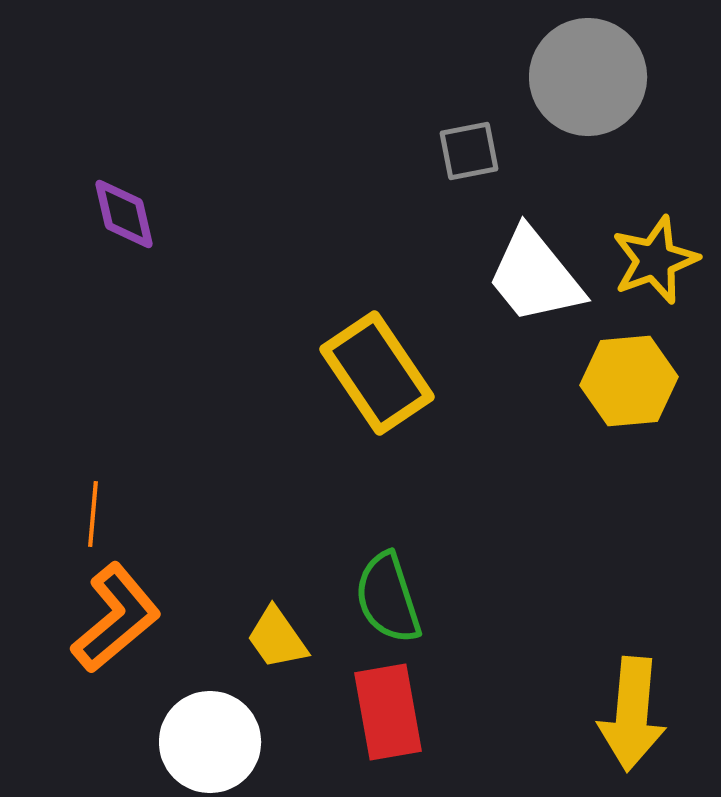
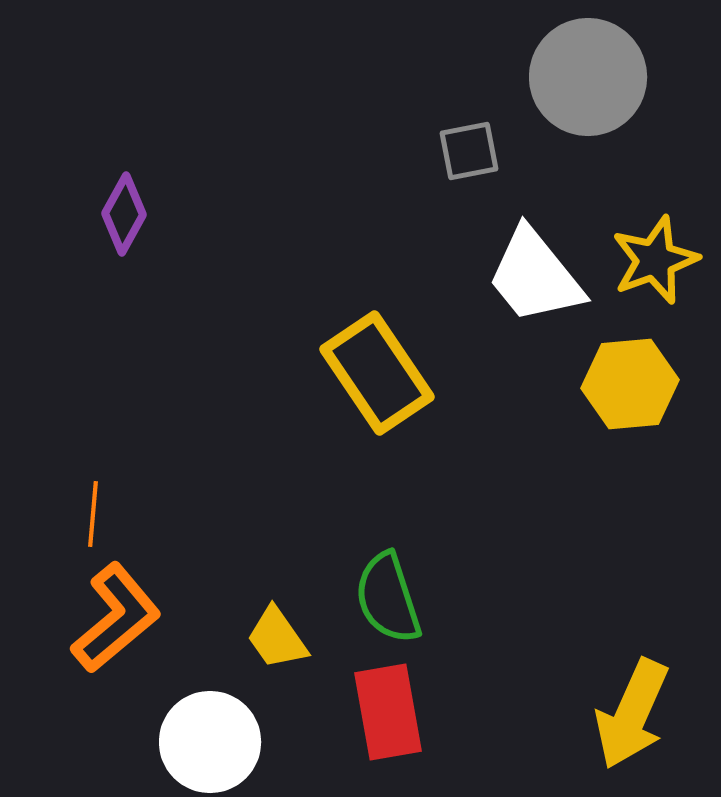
purple diamond: rotated 42 degrees clockwise
yellow hexagon: moved 1 px right, 3 px down
yellow arrow: rotated 19 degrees clockwise
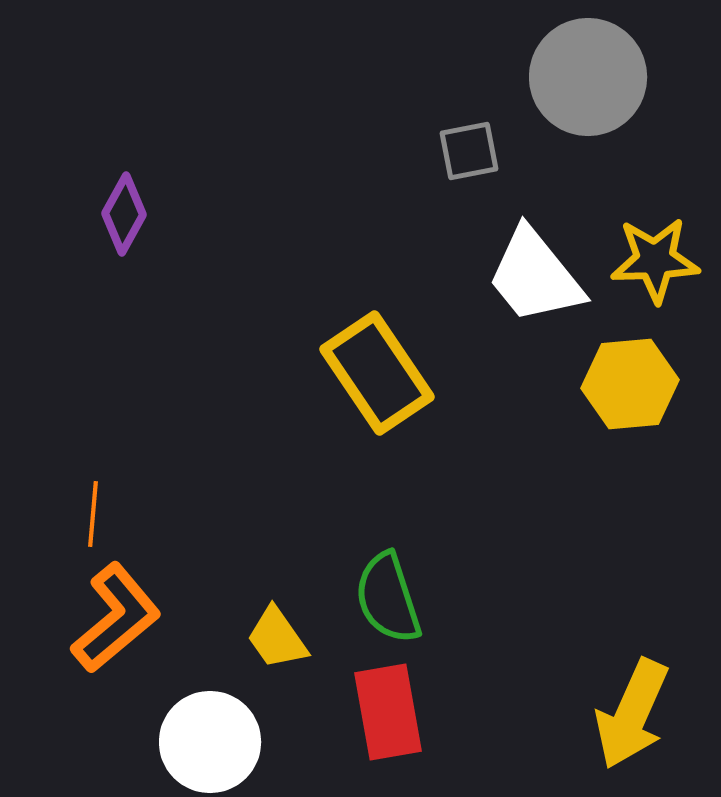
yellow star: rotated 18 degrees clockwise
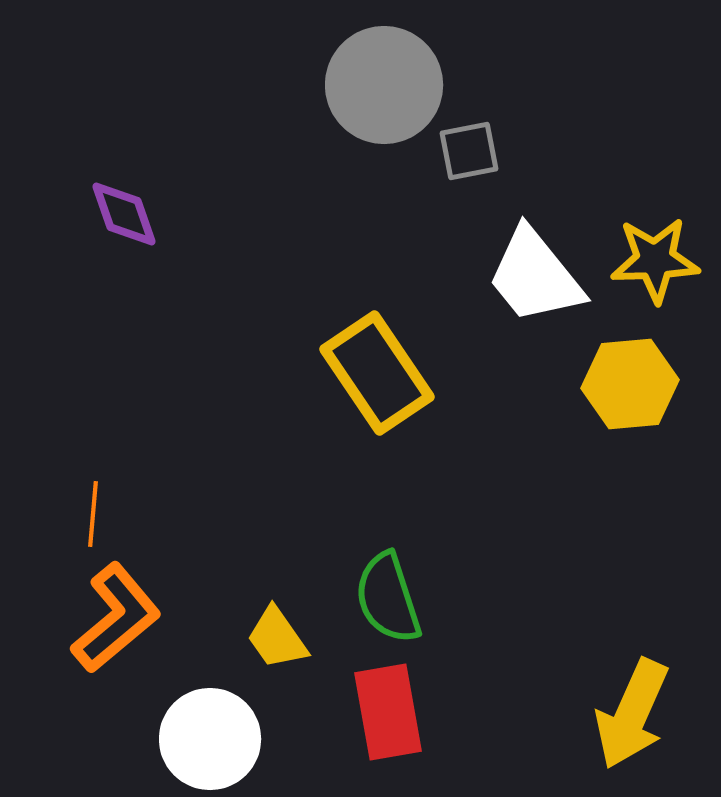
gray circle: moved 204 px left, 8 px down
purple diamond: rotated 48 degrees counterclockwise
white circle: moved 3 px up
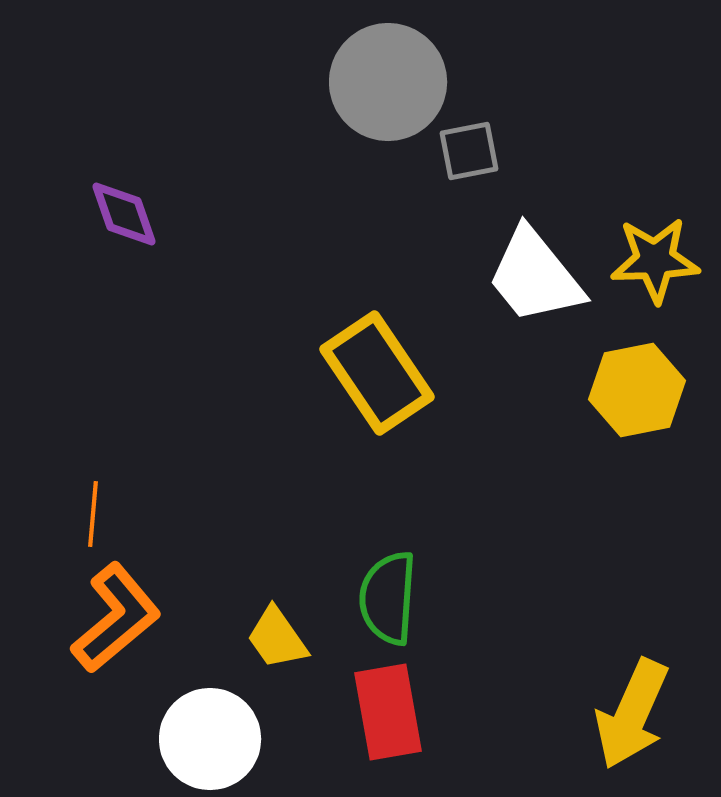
gray circle: moved 4 px right, 3 px up
yellow hexagon: moved 7 px right, 6 px down; rotated 6 degrees counterclockwise
green semicircle: rotated 22 degrees clockwise
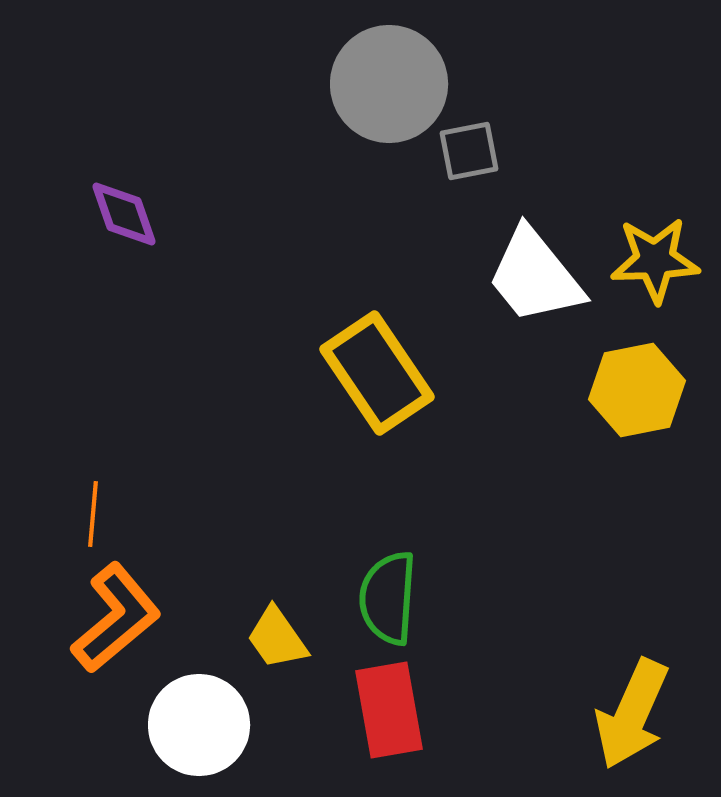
gray circle: moved 1 px right, 2 px down
red rectangle: moved 1 px right, 2 px up
white circle: moved 11 px left, 14 px up
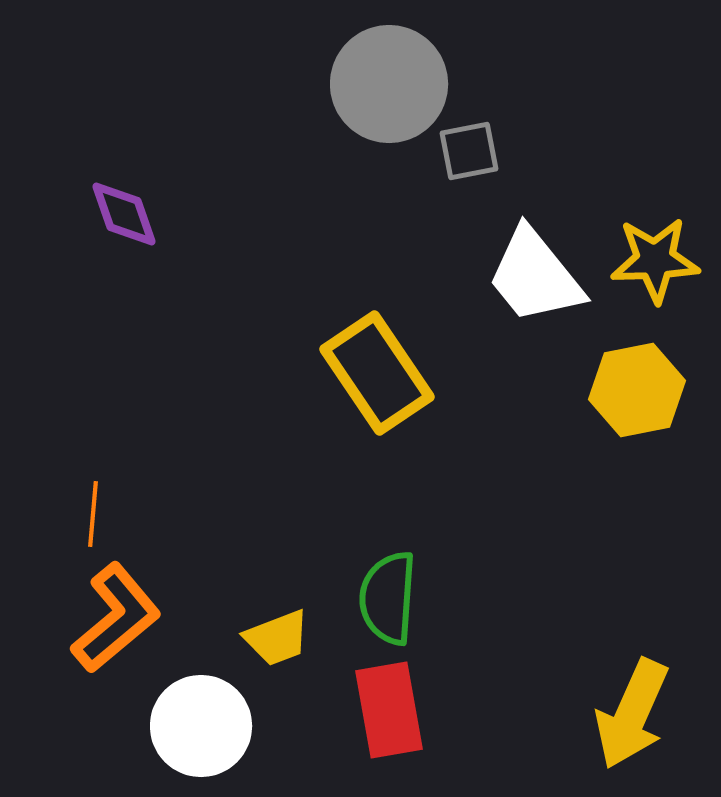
yellow trapezoid: rotated 76 degrees counterclockwise
white circle: moved 2 px right, 1 px down
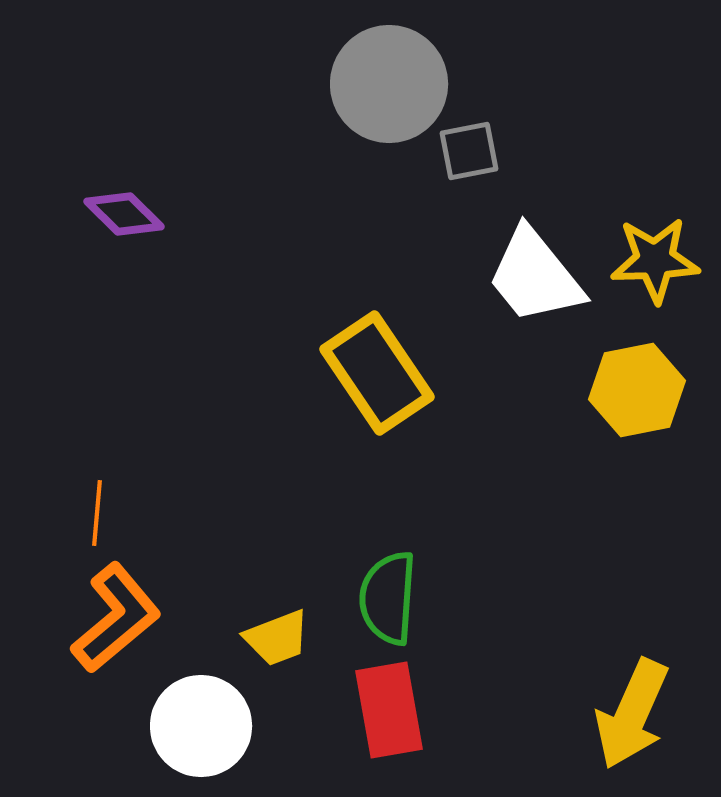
purple diamond: rotated 26 degrees counterclockwise
orange line: moved 4 px right, 1 px up
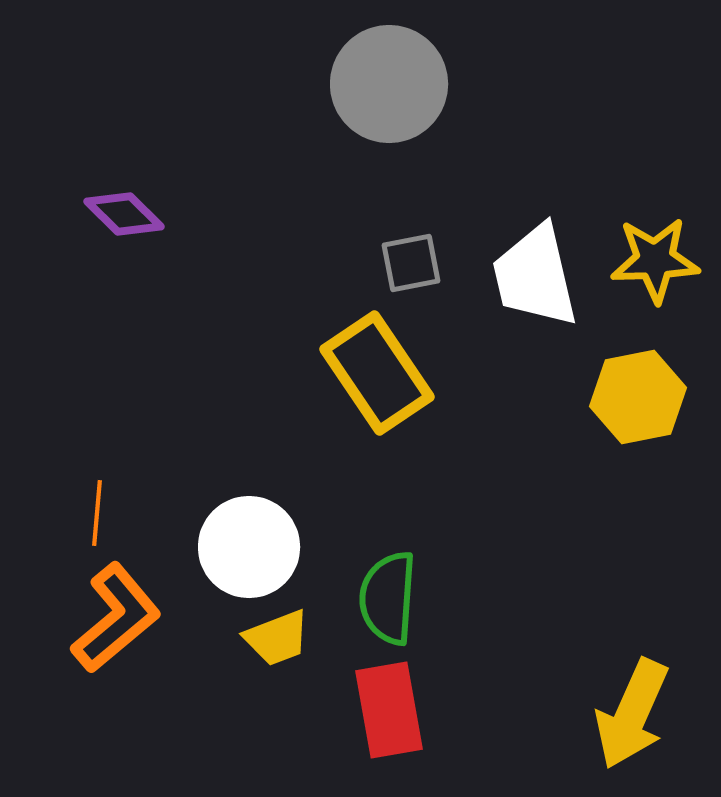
gray square: moved 58 px left, 112 px down
white trapezoid: rotated 26 degrees clockwise
yellow hexagon: moved 1 px right, 7 px down
white circle: moved 48 px right, 179 px up
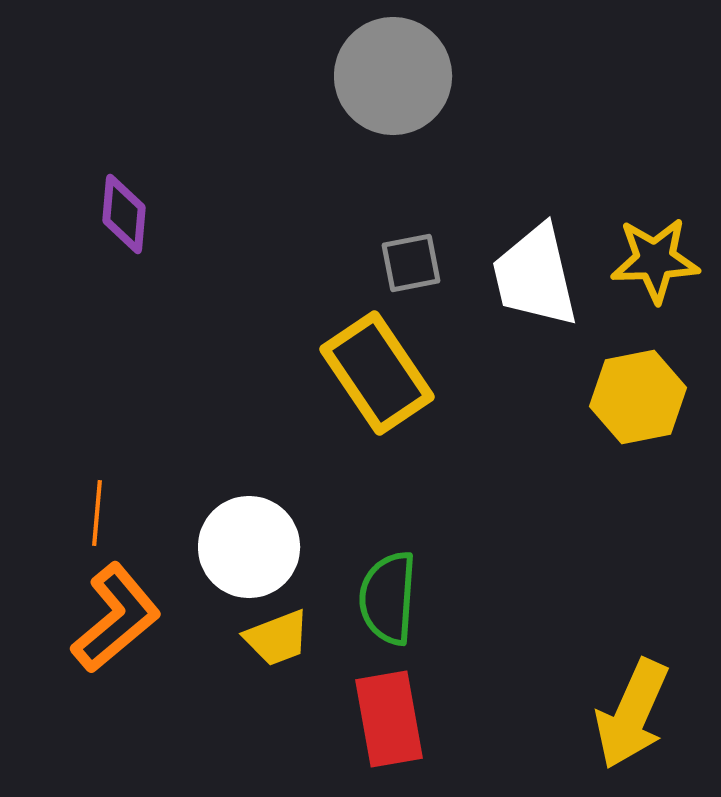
gray circle: moved 4 px right, 8 px up
purple diamond: rotated 50 degrees clockwise
red rectangle: moved 9 px down
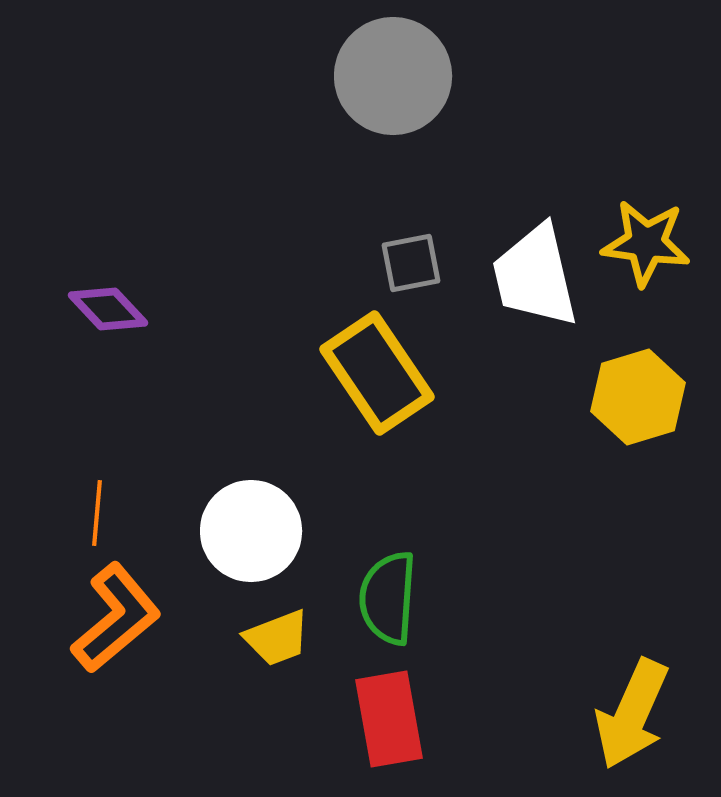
purple diamond: moved 16 px left, 95 px down; rotated 48 degrees counterclockwise
yellow star: moved 9 px left, 17 px up; rotated 10 degrees clockwise
yellow hexagon: rotated 6 degrees counterclockwise
white circle: moved 2 px right, 16 px up
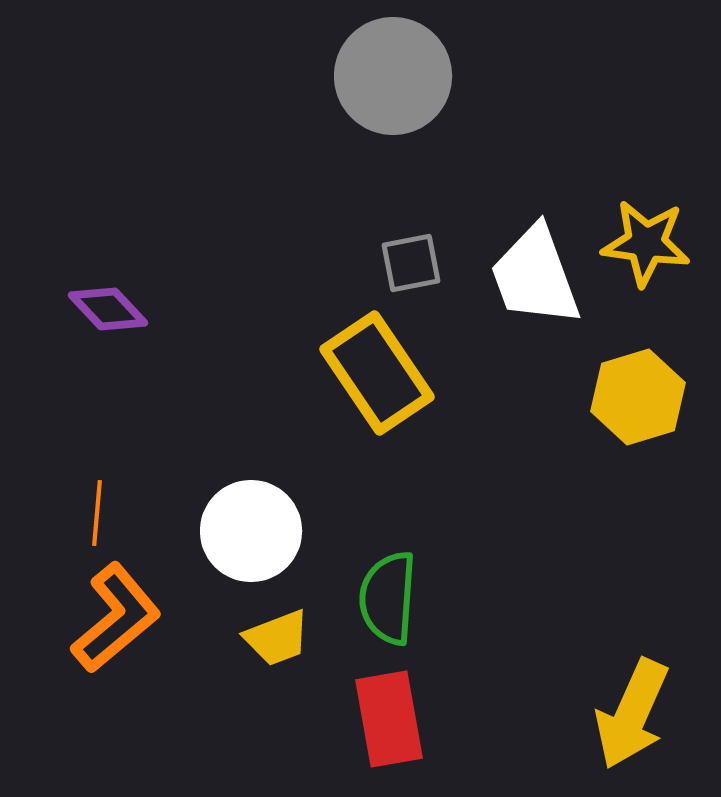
white trapezoid: rotated 7 degrees counterclockwise
